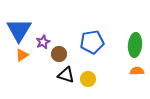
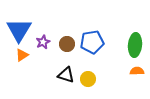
brown circle: moved 8 px right, 10 px up
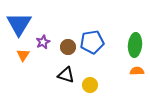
blue triangle: moved 6 px up
brown circle: moved 1 px right, 3 px down
orange triangle: moved 1 px right; rotated 24 degrees counterclockwise
yellow circle: moved 2 px right, 6 px down
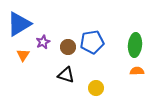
blue triangle: rotated 28 degrees clockwise
yellow circle: moved 6 px right, 3 px down
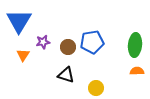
blue triangle: moved 3 px up; rotated 28 degrees counterclockwise
purple star: rotated 16 degrees clockwise
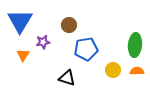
blue triangle: moved 1 px right
blue pentagon: moved 6 px left, 7 px down
brown circle: moved 1 px right, 22 px up
black triangle: moved 1 px right, 3 px down
yellow circle: moved 17 px right, 18 px up
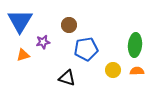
orange triangle: rotated 40 degrees clockwise
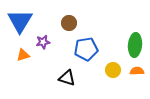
brown circle: moved 2 px up
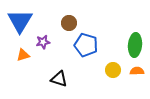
blue pentagon: moved 4 px up; rotated 25 degrees clockwise
black triangle: moved 8 px left, 1 px down
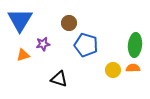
blue triangle: moved 1 px up
purple star: moved 2 px down
orange semicircle: moved 4 px left, 3 px up
